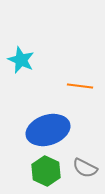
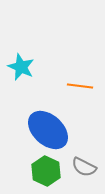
cyan star: moved 7 px down
blue ellipse: rotated 60 degrees clockwise
gray semicircle: moved 1 px left, 1 px up
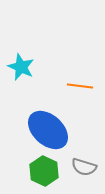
gray semicircle: rotated 10 degrees counterclockwise
green hexagon: moved 2 px left
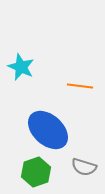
green hexagon: moved 8 px left, 1 px down; rotated 16 degrees clockwise
